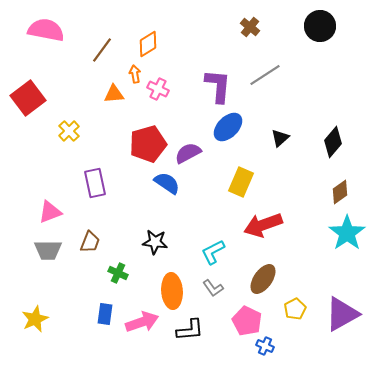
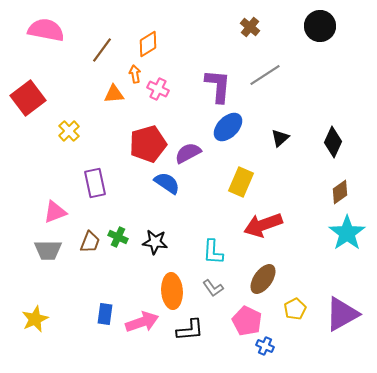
black diamond: rotated 16 degrees counterclockwise
pink triangle: moved 5 px right
cyan L-shape: rotated 60 degrees counterclockwise
green cross: moved 36 px up
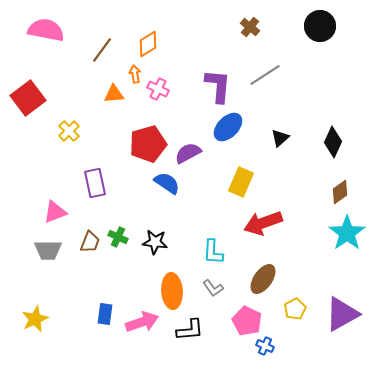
red arrow: moved 2 px up
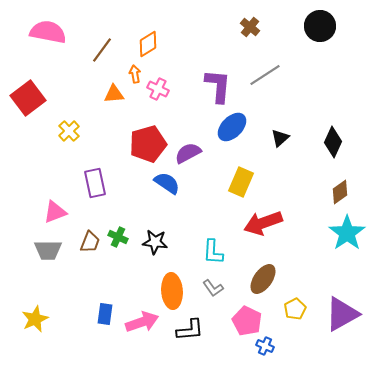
pink semicircle: moved 2 px right, 2 px down
blue ellipse: moved 4 px right
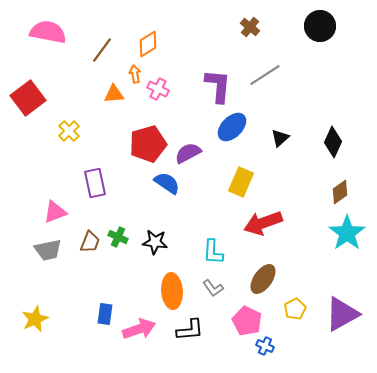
gray trapezoid: rotated 12 degrees counterclockwise
pink arrow: moved 3 px left, 7 px down
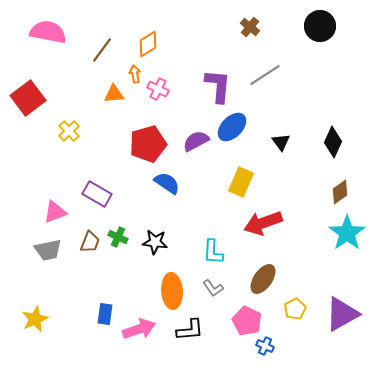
black triangle: moved 1 px right, 4 px down; rotated 24 degrees counterclockwise
purple semicircle: moved 8 px right, 12 px up
purple rectangle: moved 2 px right, 11 px down; rotated 48 degrees counterclockwise
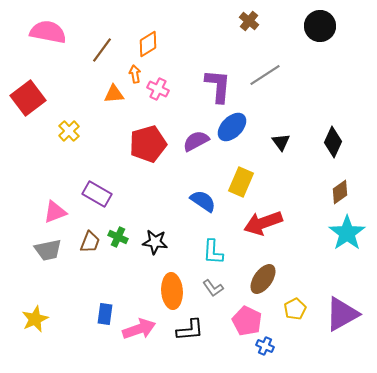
brown cross: moved 1 px left, 6 px up
blue semicircle: moved 36 px right, 18 px down
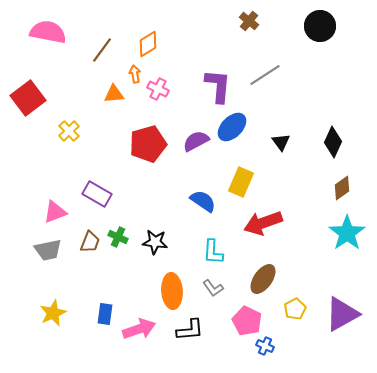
brown diamond: moved 2 px right, 4 px up
yellow star: moved 18 px right, 6 px up
